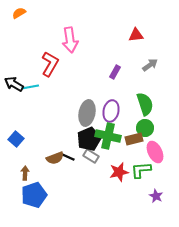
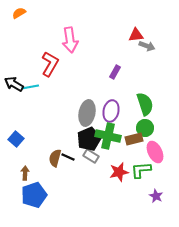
gray arrow: moved 3 px left, 19 px up; rotated 56 degrees clockwise
brown semicircle: rotated 126 degrees clockwise
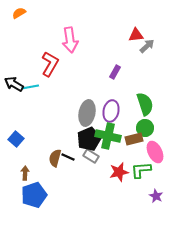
gray arrow: rotated 63 degrees counterclockwise
